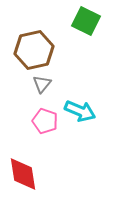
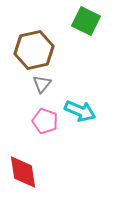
red diamond: moved 2 px up
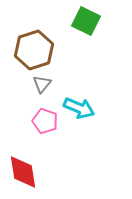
brown hexagon: rotated 6 degrees counterclockwise
cyan arrow: moved 1 px left, 3 px up
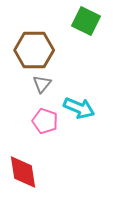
brown hexagon: rotated 18 degrees clockwise
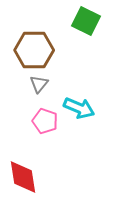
gray triangle: moved 3 px left
red diamond: moved 5 px down
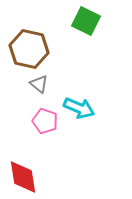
brown hexagon: moved 5 px left, 1 px up; rotated 12 degrees clockwise
gray triangle: rotated 30 degrees counterclockwise
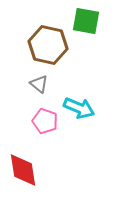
green square: rotated 16 degrees counterclockwise
brown hexagon: moved 19 px right, 4 px up
red diamond: moved 7 px up
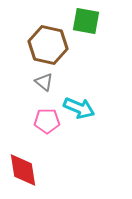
gray triangle: moved 5 px right, 2 px up
pink pentagon: moved 2 px right; rotated 20 degrees counterclockwise
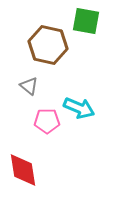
gray triangle: moved 15 px left, 4 px down
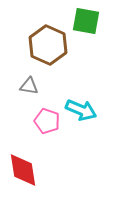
brown hexagon: rotated 12 degrees clockwise
gray triangle: rotated 30 degrees counterclockwise
cyan arrow: moved 2 px right, 2 px down
pink pentagon: rotated 20 degrees clockwise
